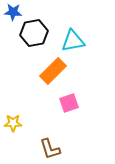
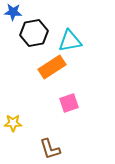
cyan triangle: moved 3 px left
orange rectangle: moved 1 px left, 4 px up; rotated 12 degrees clockwise
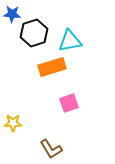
blue star: moved 1 px left, 2 px down
black hexagon: rotated 8 degrees counterclockwise
orange rectangle: rotated 16 degrees clockwise
brown L-shape: moved 1 px right; rotated 15 degrees counterclockwise
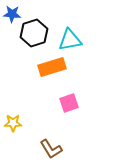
cyan triangle: moved 1 px up
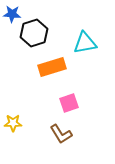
cyan triangle: moved 15 px right, 3 px down
brown L-shape: moved 10 px right, 15 px up
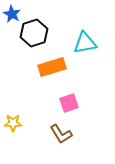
blue star: rotated 24 degrees clockwise
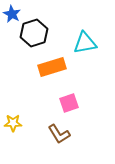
brown L-shape: moved 2 px left
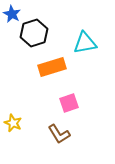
yellow star: rotated 24 degrees clockwise
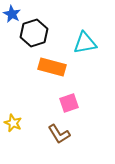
orange rectangle: rotated 32 degrees clockwise
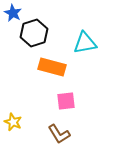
blue star: moved 1 px right, 1 px up
pink square: moved 3 px left, 2 px up; rotated 12 degrees clockwise
yellow star: moved 1 px up
